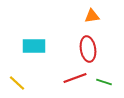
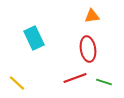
cyan rectangle: moved 8 px up; rotated 65 degrees clockwise
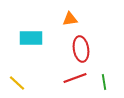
orange triangle: moved 22 px left, 3 px down
cyan rectangle: moved 3 px left; rotated 65 degrees counterclockwise
red ellipse: moved 7 px left
green line: rotated 63 degrees clockwise
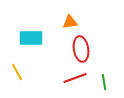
orange triangle: moved 3 px down
yellow line: moved 11 px up; rotated 18 degrees clockwise
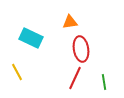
cyan rectangle: rotated 25 degrees clockwise
red line: rotated 45 degrees counterclockwise
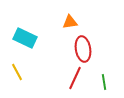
cyan rectangle: moved 6 px left
red ellipse: moved 2 px right
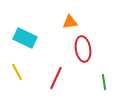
red line: moved 19 px left
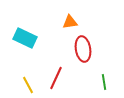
yellow line: moved 11 px right, 13 px down
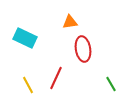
green line: moved 7 px right, 2 px down; rotated 21 degrees counterclockwise
